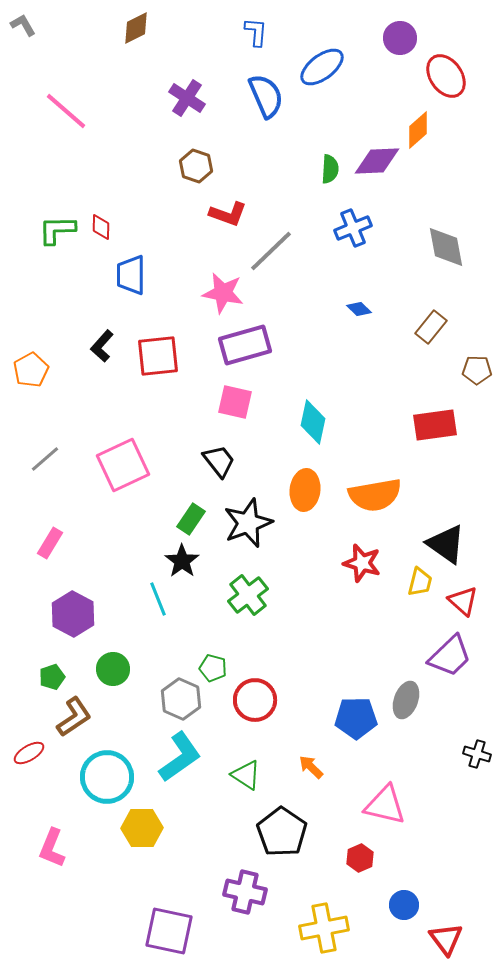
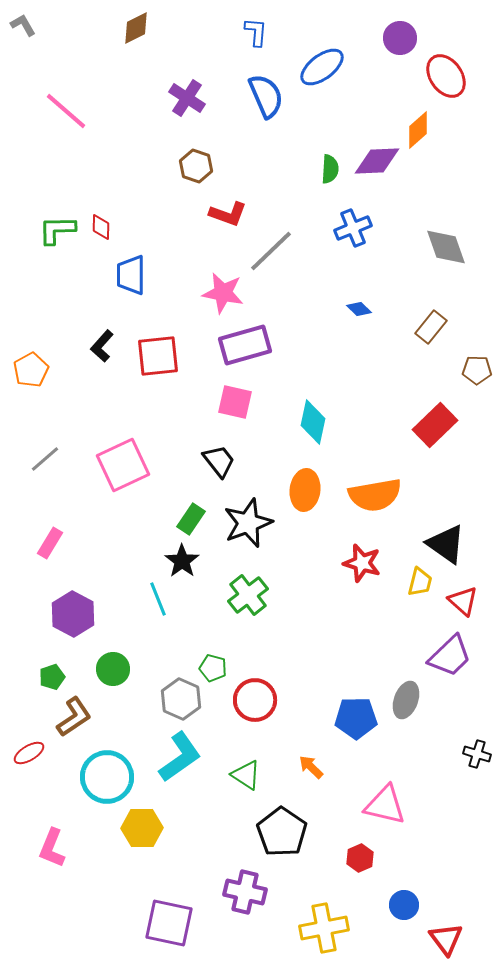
gray diamond at (446, 247): rotated 9 degrees counterclockwise
red rectangle at (435, 425): rotated 36 degrees counterclockwise
purple square at (169, 931): moved 8 px up
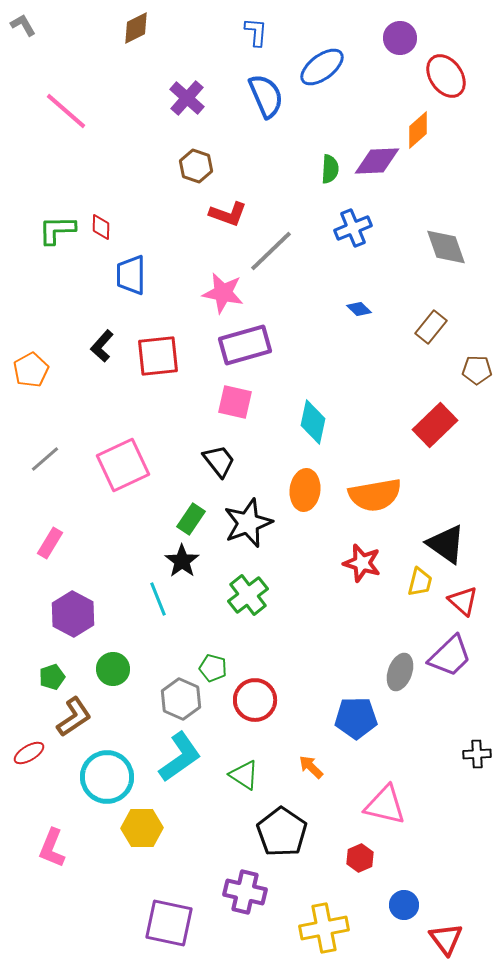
purple cross at (187, 98): rotated 9 degrees clockwise
gray ellipse at (406, 700): moved 6 px left, 28 px up
black cross at (477, 754): rotated 20 degrees counterclockwise
green triangle at (246, 775): moved 2 px left
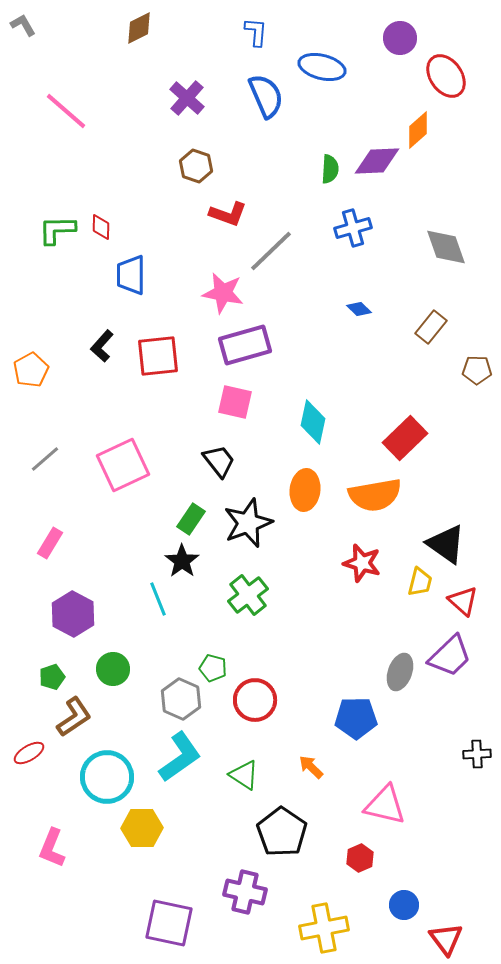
brown diamond at (136, 28): moved 3 px right
blue ellipse at (322, 67): rotated 51 degrees clockwise
blue cross at (353, 228): rotated 6 degrees clockwise
red rectangle at (435, 425): moved 30 px left, 13 px down
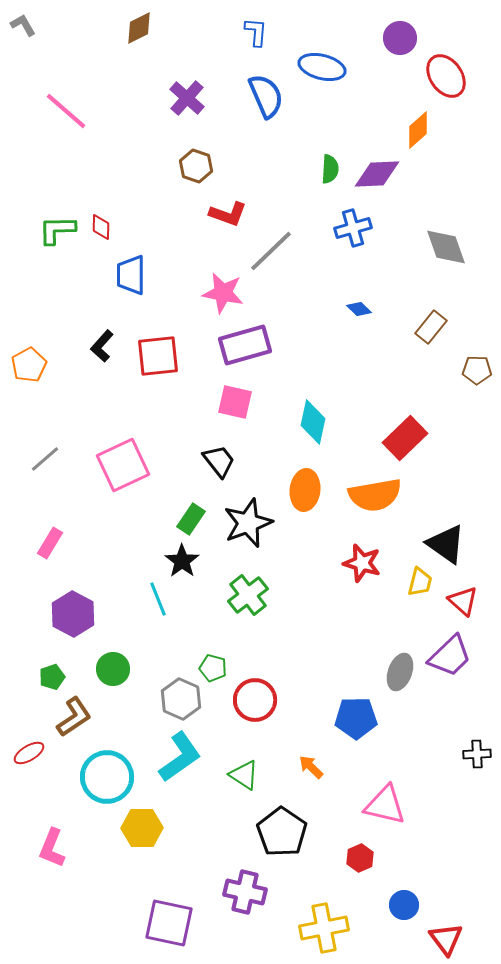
purple diamond at (377, 161): moved 13 px down
orange pentagon at (31, 370): moved 2 px left, 5 px up
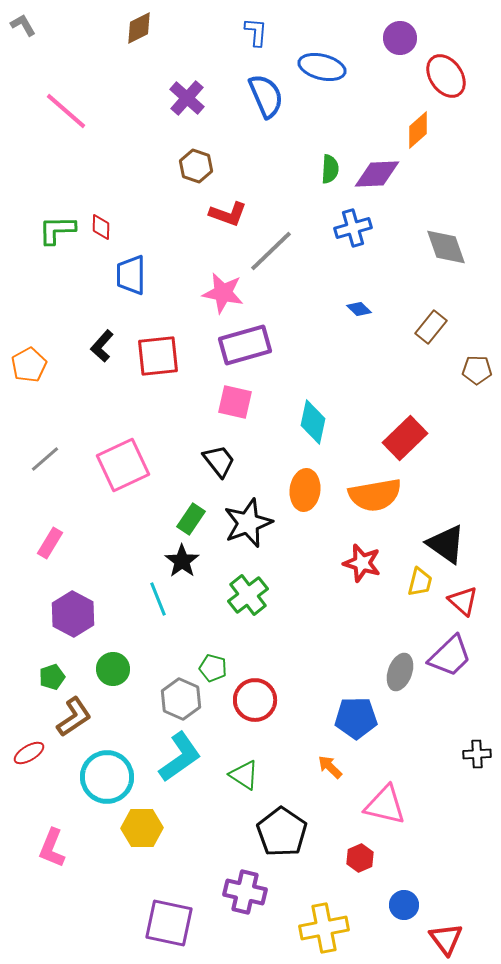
orange arrow at (311, 767): moved 19 px right
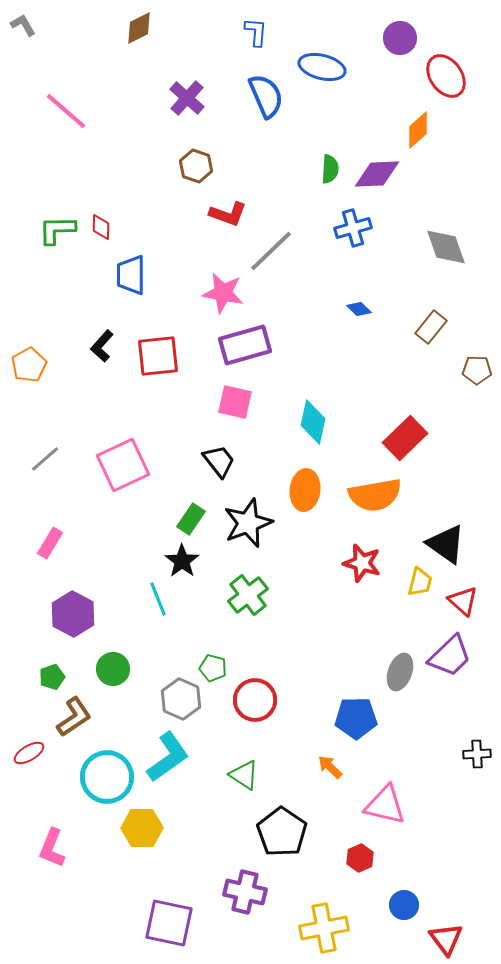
cyan L-shape at (180, 757): moved 12 px left
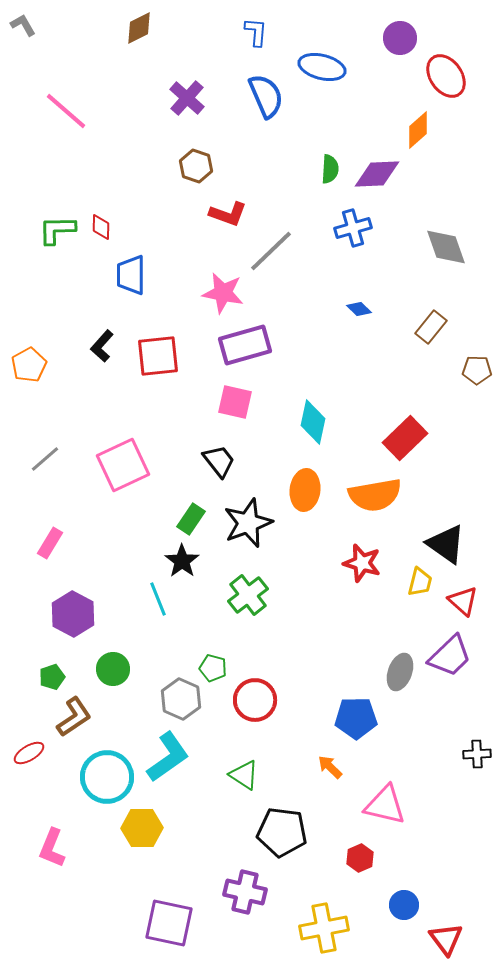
black pentagon at (282, 832): rotated 27 degrees counterclockwise
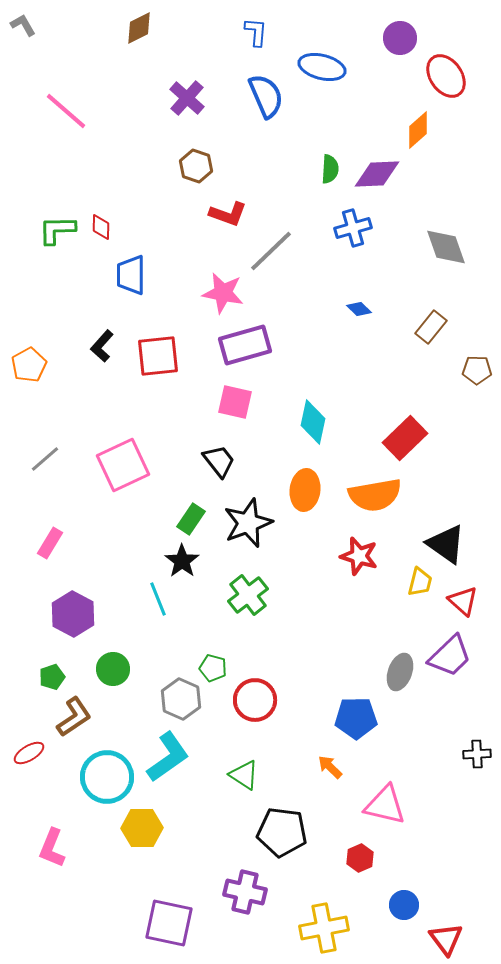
red star at (362, 563): moved 3 px left, 7 px up
